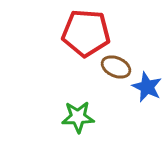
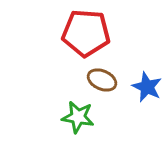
brown ellipse: moved 14 px left, 13 px down
green star: rotated 12 degrees clockwise
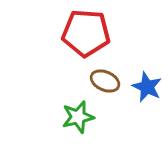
brown ellipse: moved 3 px right, 1 px down
green star: rotated 24 degrees counterclockwise
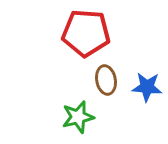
brown ellipse: moved 1 px right, 1 px up; rotated 56 degrees clockwise
blue star: rotated 20 degrees counterclockwise
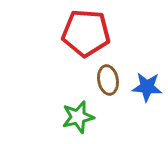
brown ellipse: moved 2 px right
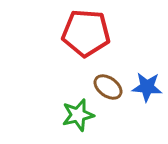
brown ellipse: moved 7 px down; rotated 44 degrees counterclockwise
green star: moved 2 px up
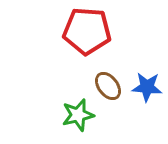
red pentagon: moved 1 px right, 2 px up
brown ellipse: moved 1 px up; rotated 16 degrees clockwise
